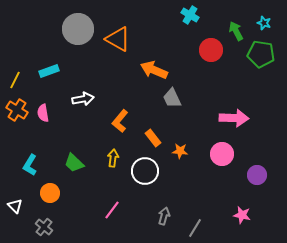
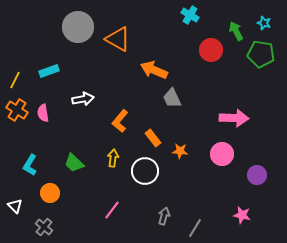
gray circle: moved 2 px up
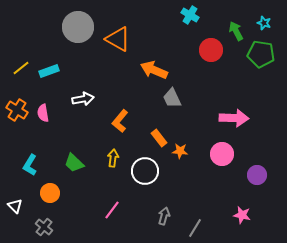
yellow line: moved 6 px right, 12 px up; rotated 24 degrees clockwise
orange rectangle: moved 6 px right
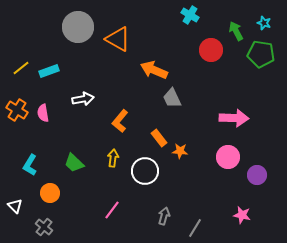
pink circle: moved 6 px right, 3 px down
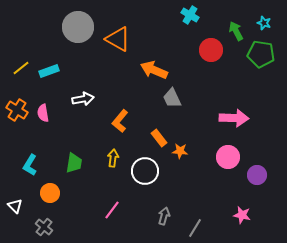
green trapezoid: rotated 125 degrees counterclockwise
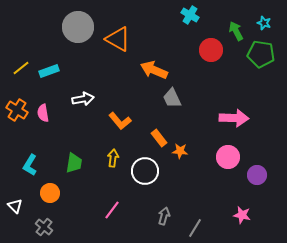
orange L-shape: rotated 80 degrees counterclockwise
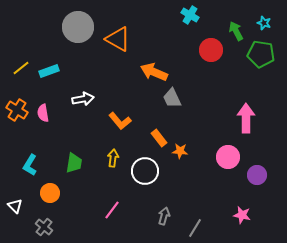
orange arrow: moved 2 px down
pink arrow: moved 12 px right; rotated 92 degrees counterclockwise
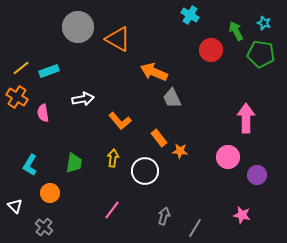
orange cross: moved 13 px up
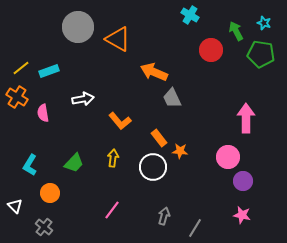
green trapezoid: rotated 35 degrees clockwise
white circle: moved 8 px right, 4 px up
purple circle: moved 14 px left, 6 px down
